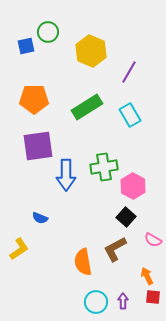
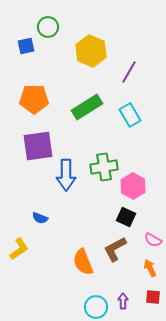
green circle: moved 5 px up
black square: rotated 18 degrees counterclockwise
orange semicircle: rotated 12 degrees counterclockwise
orange arrow: moved 3 px right, 8 px up
cyan circle: moved 5 px down
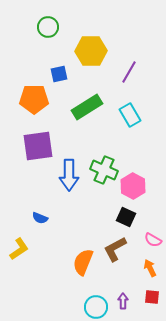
blue square: moved 33 px right, 28 px down
yellow hexagon: rotated 24 degrees counterclockwise
green cross: moved 3 px down; rotated 32 degrees clockwise
blue arrow: moved 3 px right
orange semicircle: rotated 44 degrees clockwise
red square: moved 1 px left
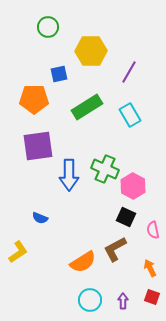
green cross: moved 1 px right, 1 px up
pink semicircle: moved 10 px up; rotated 48 degrees clockwise
yellow L-shape: moved 1 px left, 3 px down
orange semicircle: rotated 144 degrees counterclockwise
red square: rotated 14 degrees clockwise
cyan circle: moved 6 px left, 7 px up
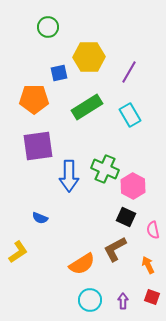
yellow hexagon: moved 2 px left, 6 px down
blue square: moved 1 px up
blue arrow: moved 1 px down
orange semicircle: moved 1 px left, 2 px down
orange arrow: moved 2 px left, 3 px up
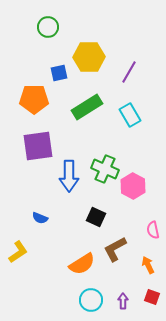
black square: moved 30 px left
cyan circle: moved 1 px right
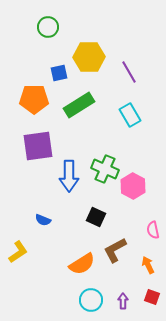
purple line: rotated 60 degrees counterclockwise
green rectangle: moved 8 px left, 2 px up
blue semicircle: moved 3 px right, 2 px down
brown L-shape: moved 1 px down
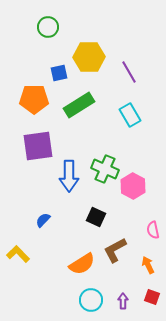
blue semicircle: rotated 112 degrees clockwise
yellow L-shape: moved 2 px down; rotated 100 degrees counterclockwise
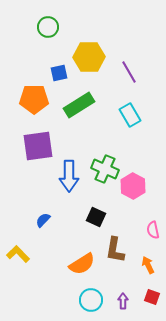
brown L-shape: rotated 52 degrees counterclockwise
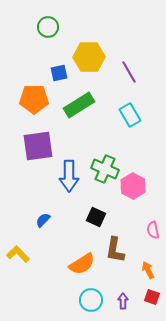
orange arrow: moved 5 px down
